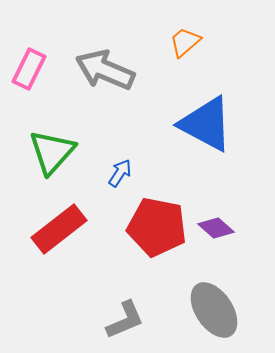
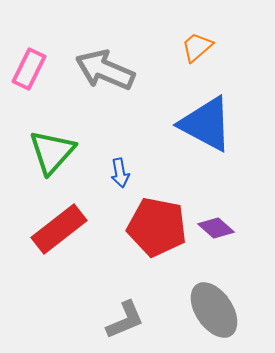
orange trapezoid: moved 12 px right, 5 px down
blue arrow: rotated 136 degrees clockwise
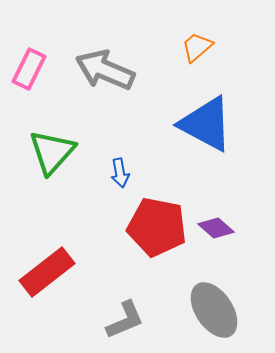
red rectangle: moved 12 px left, 43 px down
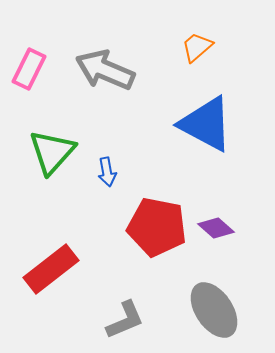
blue arrow: moved 13 px left, 1 px up
red rectangle: moved 4 px right, 3 px up
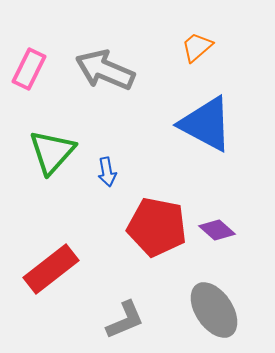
purple diamond: moved 1 px right, 2 px down
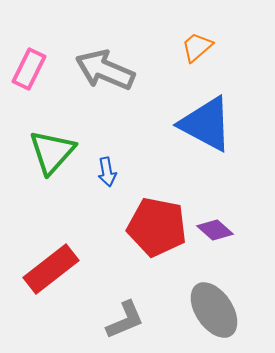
purple diamond: moved 2 px left
